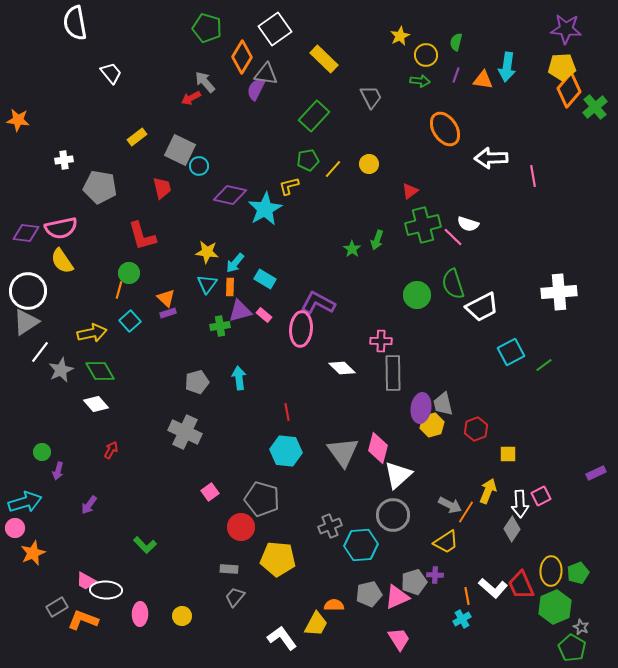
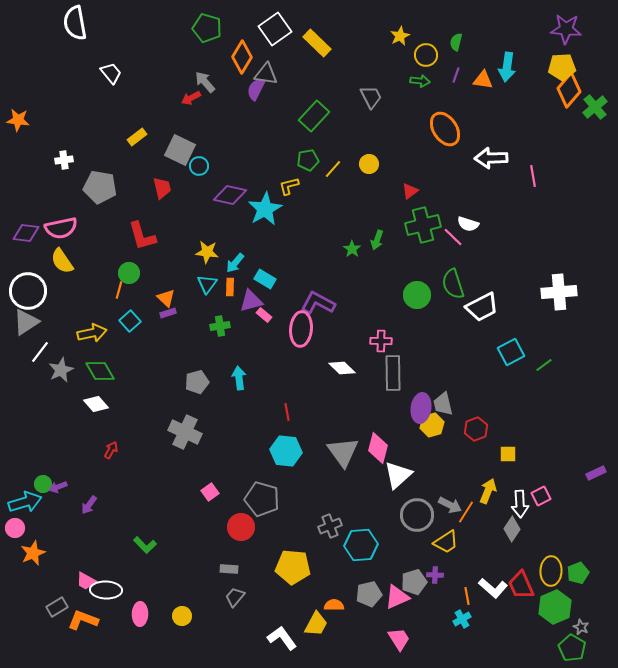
yellow rectangle at (324, 59): moved 7 px left, 16 px up
purple triangle at (240, 311): moved 11 px right, 10 px up
green circle at (42, 452): moved 1 px right, 32 px down
purple arrow at (58, 471): moved 16 px down; rotated 54 degrees clockwise
gray circle at (393, 515): moved 24 px right
yellow pentagon at (278, 559): moved 15 px right, 8 px down
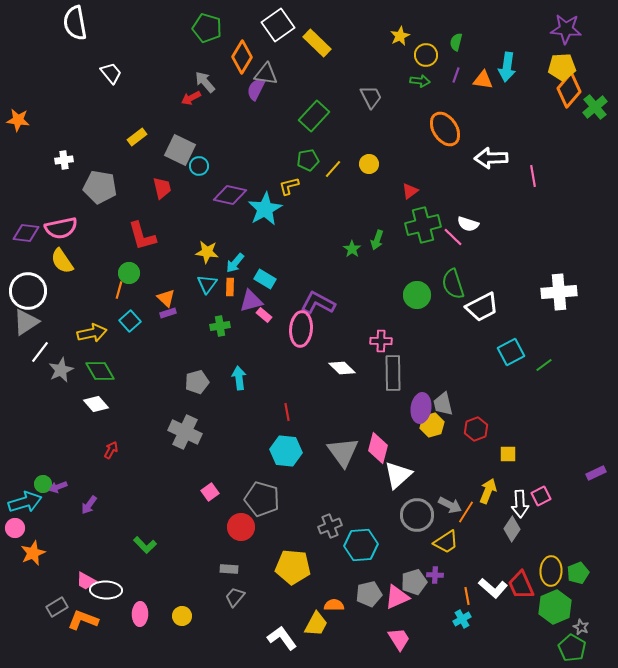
white square at (275, 29): moved 3 px right, 4 px up
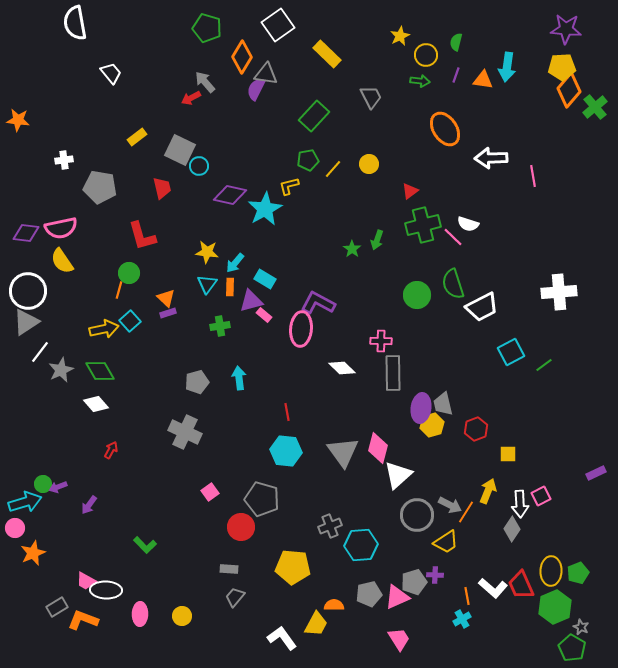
yellow rectangle at (317, 43): moved 10 px right, 11 px down
yellow arrow at (92, 333): moved 12 px right, 4 px up
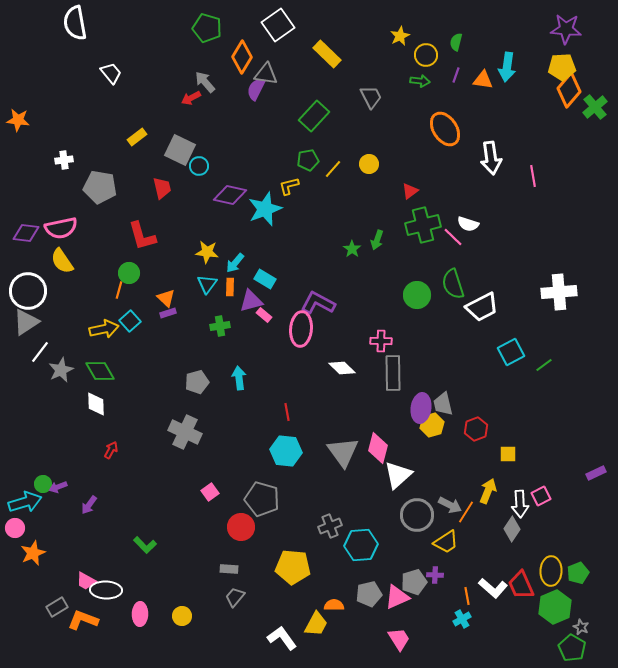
white arrow at (491, 158): rotated 96 degrees counterclockwise
cyan star at (265, 209): rotated 8 degrees clockwise
white diamond at (96, 404): rotated 40 degrees clockwise
